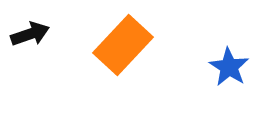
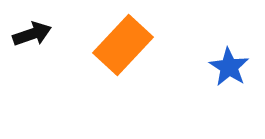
black arrow: moved 2 px right
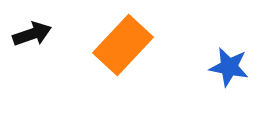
blue star: rotated 21 degrees counterclockwise
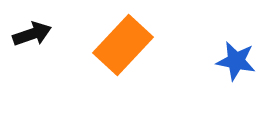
blue star: moved 7 px right, 6 px up
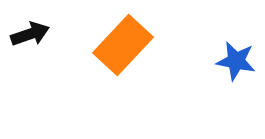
black arrow: moved 2 px left
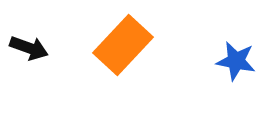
black arrow: moved 1 px left, 14 px down; rotated 39 degrees clockwise
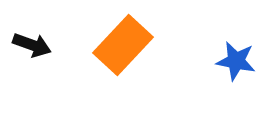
black arrow: moved 3 px right, 3 px up
